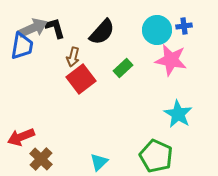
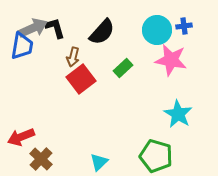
green pentagon: rotated 8 degrees counterclockwise
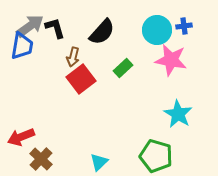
gray arrow: moved 3 px left, 2 px up; rotated 12 degrees counterclockwise
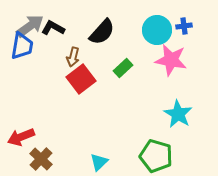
black L-shape: moved 2 px left; rotated 45 degrees counterclockwise
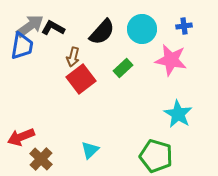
cyan circle: moved 15 px left, 1 px up
cyan triangle: moved 9 px left, 12 px up
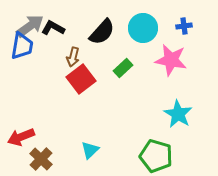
cyan circle: moved 1 px right, 1 px up
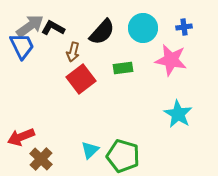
blue cross: moved 1 px down
blue trapezoid: rotated 36 degrees counterclockwise
brown arrow: moved 5 px up
green rectangle: rotated 36 degrees clockwise
green pentagon: moved 33 px left
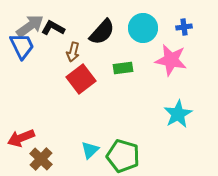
cyan star: rotated 12 degrees clockwise
red arrow: moved 1 px down
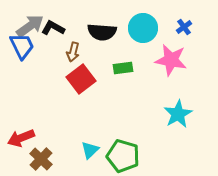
blue cross: rotated 28 degrees counterclockwise
black semicircle: rotated 52 degrees clockwise
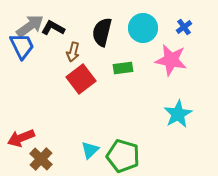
black semicircle: rotated 100 degrees clockwise
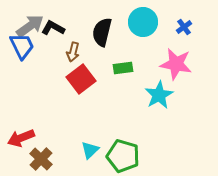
cyan circle: moved 6 px up
pink star: moved 5 px right, 4 px down
cyan star: moved 19 px left, 19 px up
